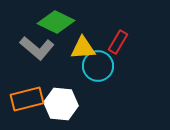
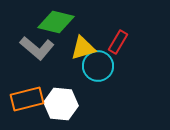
green diamond: rotated 12 degrees counterclockwise
yellow triangle: rotated 12 degrees counterclockwise
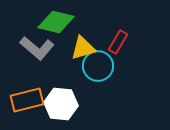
orange rectangle: moved 1 px down
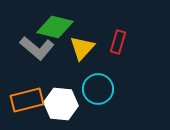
green diamond: moved 1 px left, 5 px down
red rectangle: rotated 15 degrees counterclockwise
yellow triangle: moved 1 px left; rotated 32 degrees counterclockwise
cyan circle: moved 23 px down
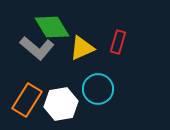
green diamond: moved 3 px left; rotated 45 degrees clockwise
yellow triangle: rotated 24 degrees clockwise
orange rectangle: rotated 44 degrees counterclockwise
white hexagon: rotated 16 degrees counterclockwise
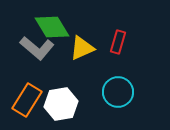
cyan circle: moved 20 px right, 3 px down
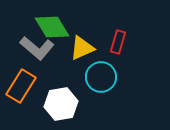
cyan circle: moved 17 px left, 15 px up
orange rectangle: moved 6 px left, 14 px up
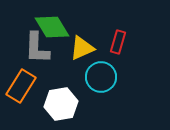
gray L-shape: rotated 52 degrees clockwise
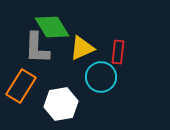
red rectangle: moved 10 px down; rotated 10 degrees counterclockwise
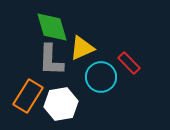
green diamond: rotated 15 degrees clockwise
gray L-shape: moved 14 px right, 12 px down
red rectangle: moved 11 px right, 11 px down; rotated 50 degrees counterclockwise
orange rectangle: moved 7 px right, 10 px down
